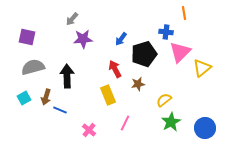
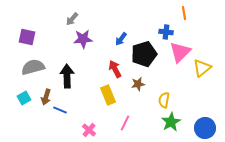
yellow semicircle: rotated 42 degrees counterclockwise
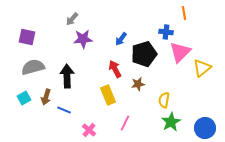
blue line: moved 4 px right
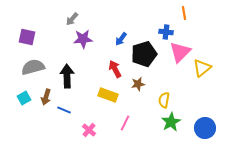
yellow rectangle: rotated 48 degrees counterclockwise
